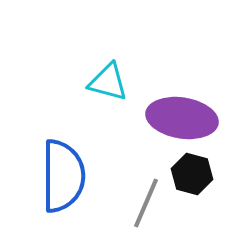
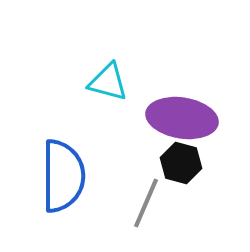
black hexagon: moved 11 px left, 11 px up
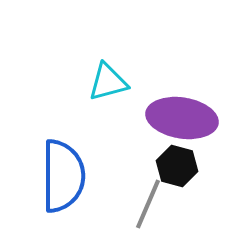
cyan triangle: rotated 30 degrees counterclockwise
black hexagon: moved 4 px left, 3 px down
gray line: moved 2 px right, 1 px down
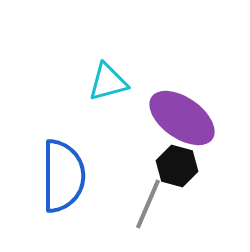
purple ellipse: rotated 26 degrees clockwise
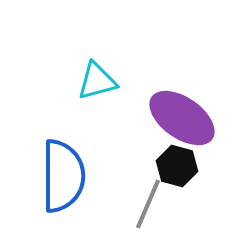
cyan triangle: moved 11 px left, 1 px up
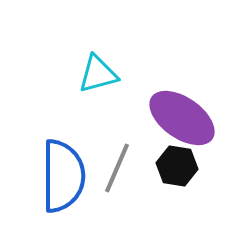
cyan triangle: moved 1 px right, 7 px up
black hexagon: rotated 6 degrees counterclockwise
gray line: moved 31 px left, 36 px up
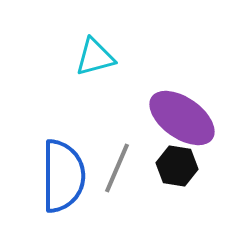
cyan triangle: moved 3 px left, 17 px up
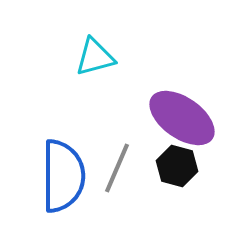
black hexagon: rotated 6 degrees clockwise
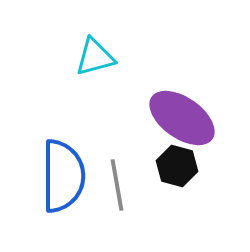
gray line: moved 17 px down; rotated 33 degrees counterclockwise
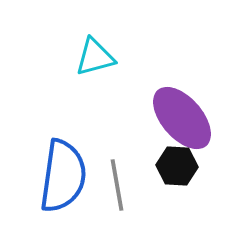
purple ellipse: rotated 14 degrees clockwise
black hexagon: rotated 12 degrees counterclockwise
blue semicircle: rotated 8 degrees clockwise
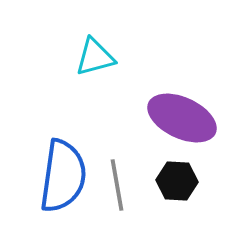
purple ellipse: rotated 24 degrees counterclockwise
black hexagon: moved 15 px down
